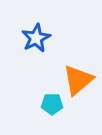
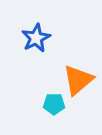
cyan pentagon: moved 2 px right
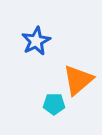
blue star: moved 3 px down
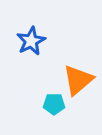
blue star: moved 5 px left
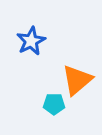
orange triangle: moved 1 px left
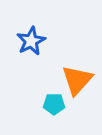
orange triangle: rotated 8 degrees counterclockwise
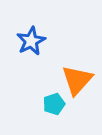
cyan pentagon: rotated 20 degrees counterclockwise
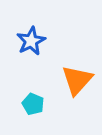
cyan pentagon: moved 21 px left; rotated 30 degrees counterclockwise
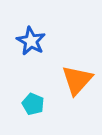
blue star: rotated 16 degrees counterclockwise
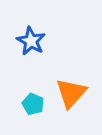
orange triangle: moved 6 px left, 13 px down
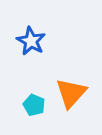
cyan pentagon: moved 1 px right, 1 px down
